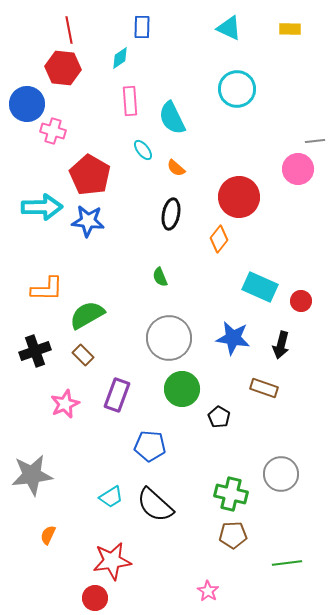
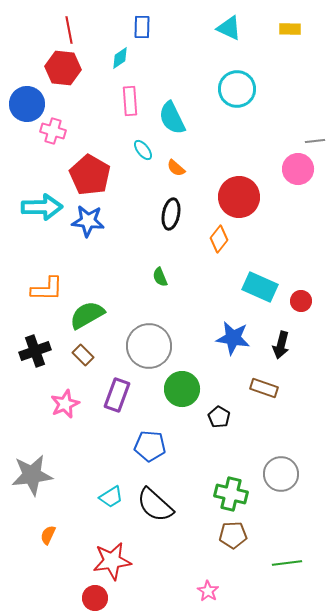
gray circle at (169, 338): moved 20 px left, 8 px down
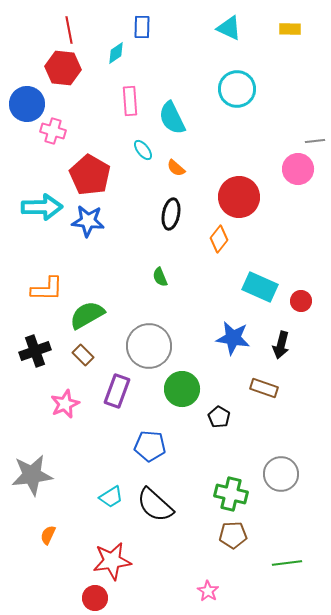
cyan diamond at (120, 58): moved 4 px left, 5 px up
purple rectangle at (117, 395): moved 4 px up
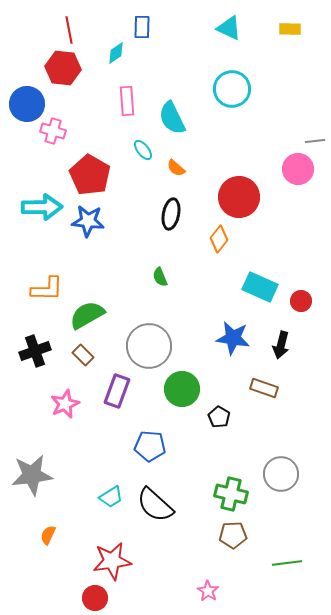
cyan circle at (237, 89): moved 5 px left
pink rectangle at (130, 101): moved 3 px left
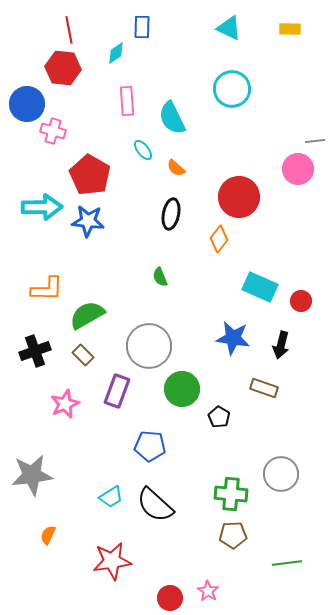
green cross at (231, 494): rotated 8 degrees counterclockwise
red circle at (95, 598): moved 75 px right
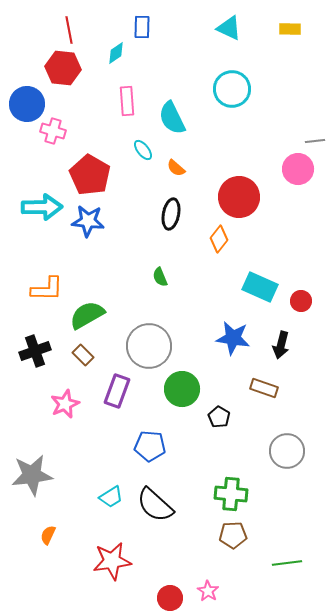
gray circle at (281, 474): moved 6 px right, 23 px up
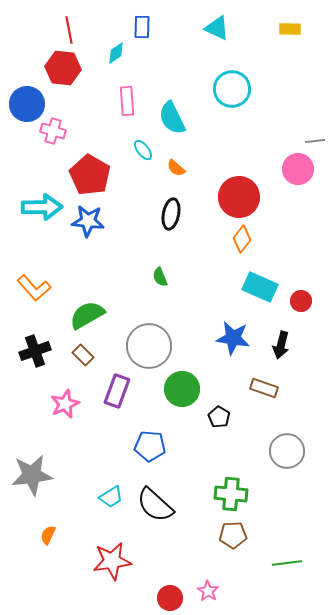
cyan triangle at (229, 28): moved 12 px left
orange diamond at (219, 239): moved 23 px right
orange L-shape at (47, 289): moved 13 px left, 1 px up; rotated 48 degrees clockwise
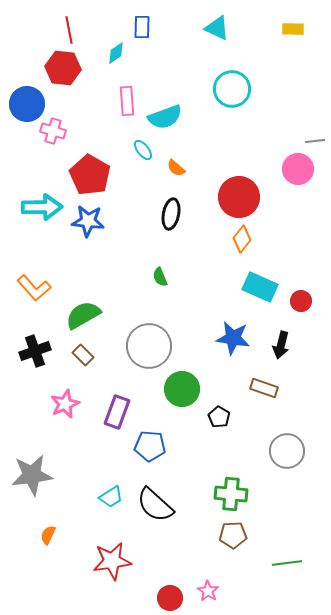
yellow rectangle at (290, 29): moved 3 px right
cyan semicircle at (172, 118): moved 7 px left, 1 px up; rotated 84 degrees counterclockwise
green semicircle at (87, 315): moved 4 px left
purple rectangle at (117, 391): moved 21 px down
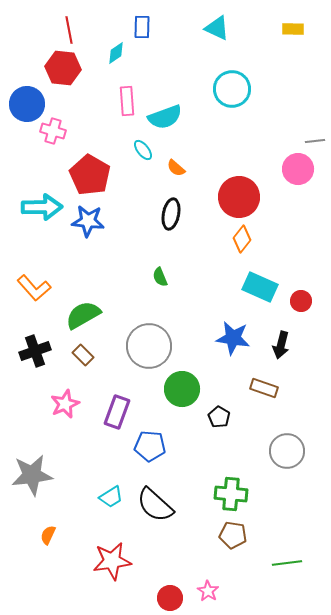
brown pentagon at (233, 535): rotated 12 degrees clockwise
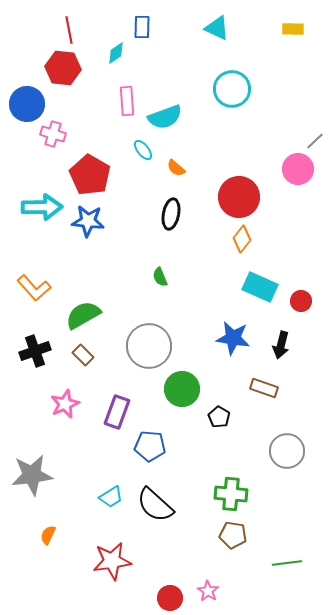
pink cross at (53, 131): moved 3 px down
gray line at (315, 141): rotated 36 degrees counterclockwise
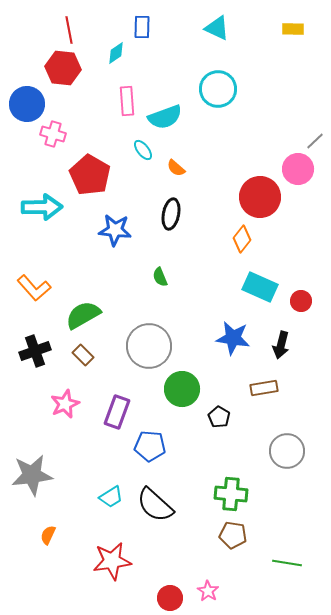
cyan circle at (232, 89): moved 14 px left
red circle at (239, 197): moved 21 px right
blue star at (88, 221): moved 27 px right, 9 px down
brown rectangle at (264, 388): rotated 28 degrees counterclockwise
green line at (287, 563): rotated 16 degrees clockwise
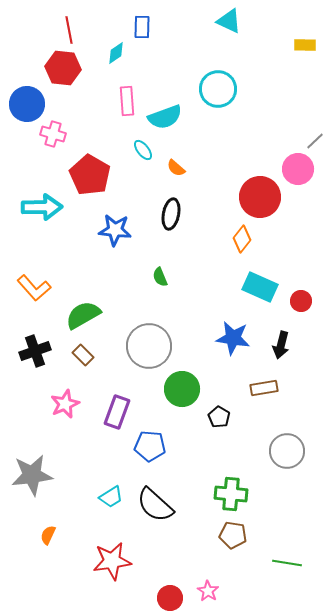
cyan triangle at (217, 28): moved 12 px right, 7 px up
yellow rectangle at (293, 29): moved 12 px right, 16 px down
